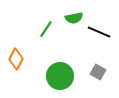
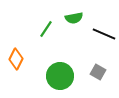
black line: moved 5 px right, 2 px down
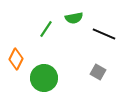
green circle: moved 16 px left, 2 px down
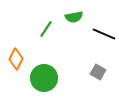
green semicircle: moved 1 px up
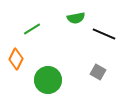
green semicircle: moved 2 px right, 1 px down
green line: moved 14 px left; rotated 24 degrees clockwise
green circle: moved 4 px right, 2 px down
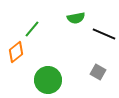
green line: rotated 18 degrees counterclockwise
orange diamond: moved 7 px up; rotated 25 degrees clockwise
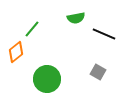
green circle: moved 1 px left, 1 px up
